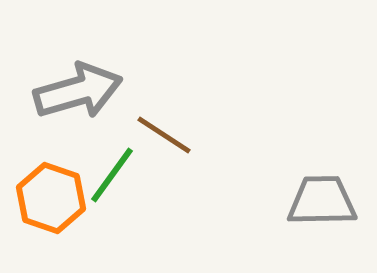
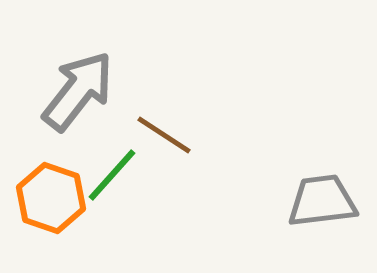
gray arrow: rotated 36 degrees counterclockwise
green line: rotated 6 degrees clockwise
gray trapezoid: rotated 6 degrees counterclockwise
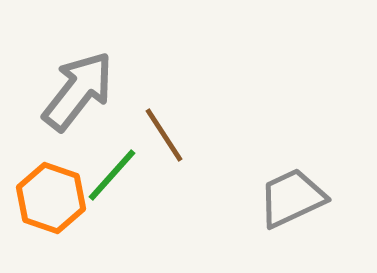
brown line: rotated 24 degrees clockwise
gray trapezoid: moved 30 px left, 3 px up; rotated 18 degrees counterclockwise
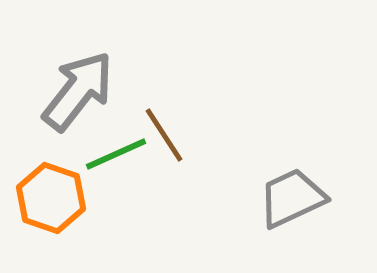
green line: moved 4 px right, 21 px up; rotated 24 degrees clockwise
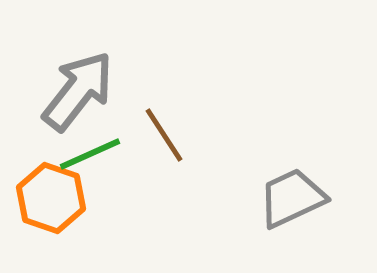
green line: moved 26 px left
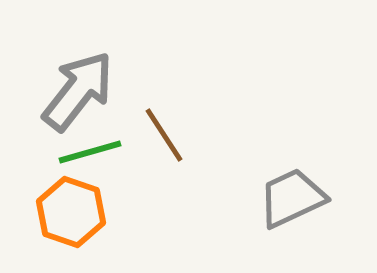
green line: moved 2 px up; rotated 8 degrees clockwise
orange hexagon: moved 20 px right, 14 px down
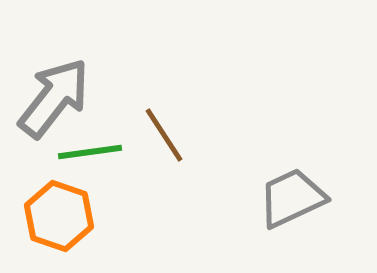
gray arrow: moved 24 px left, 7 px down
green line: rotated 8 degrees clockwise
orange hexagon: moved 12 px left, 4 px down
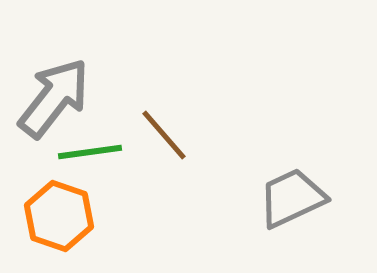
brown line: rotated 8 degrees counterclockwise
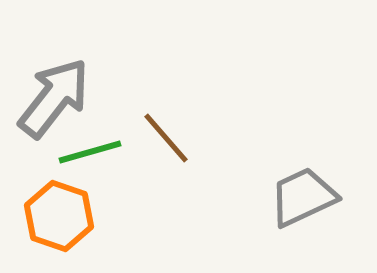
brown line: moved 2 px right, 3 px down
green line: rotated 8 degrees counterclockwise
gray trapezoid: moved 11 px right, 1 px up
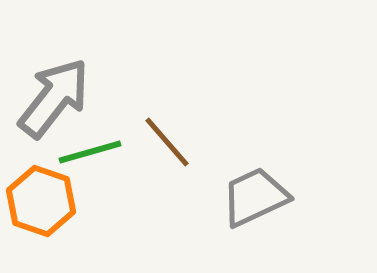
brown line: moved 1 px right, 4 px down
gray trapezoid: moved 48 px left
orange hexagon: moved 18 px left, 15 px up
